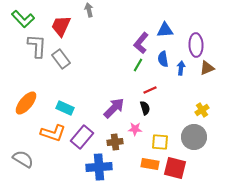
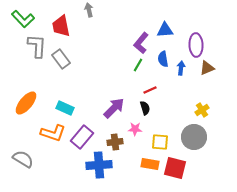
red trapezoid: rotated 35 degrees counterclockwise
blue cross: moved 2 px up
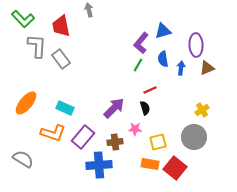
blue triangle: moved 2 px left, 1 px down; rotated 12 degrees counterclockwise
purple rectangle: moved 1 px right
yellow square: moved 2 px left; rotated 18 degrees counterclockwise
red square: rotated 25 degrees clockwise
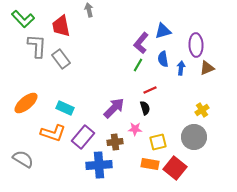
orange ellipse: rotated 10 degrees clockwise
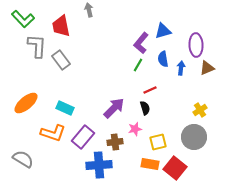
gray rectangle: moved 1 px down
yellow cross: moved 2 px left
pink star: rotated 16 degrees counterclockwise
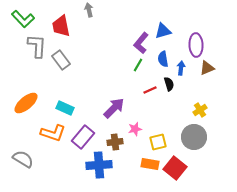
black semicircle: moved 24 px right, 24 px up
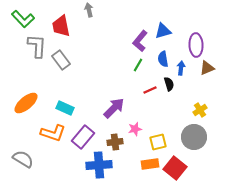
purple L-shape: moved 1 px left, 2 px up
orange rectangle: rotated 18 degrees counterclockwise
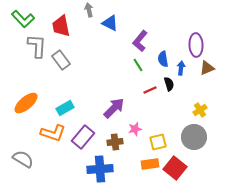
blue triangle: moved 53 px left, 8 px up; rotated 42 degrees clockwise
green line: rotated 64 degrees counterclockwise
cyan rectangle: rotated 54 degrees counterclockwise
blue cross: moved 1 px right, 4 px down
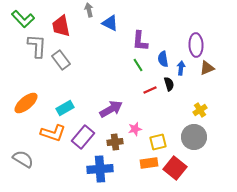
purple L-shape: rotated 35 degrees counterclockwise
purple arrow: moved 3 px left, 1 px down; rotated 15 degrees clockwise
orange rectangle: moved 1 px left, 1 px up
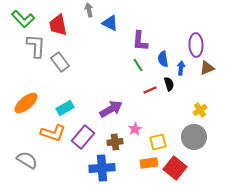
red trapezoid: moved 3 px left, 1 px up
gray L-shape: moved 1 px left
gray rectangle: moved 1 px left, 2 px down
pink star: rotated 16 degrees counterclockwise
gray semicircle: moved 4 px right, 1 px down
blue cross: moved 2 px right, 1 px up
